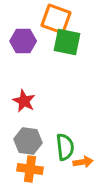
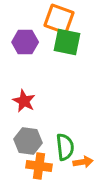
orange square: moved 3 px right
purple hexagon: moved 2 px right, 1 px down
orange cross: moved 9 px right, 3 px up
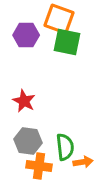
purple hexagon: moved 1 px right, 7 px up
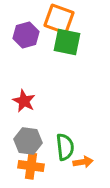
purple hexagon: rotated 15 degrees counterclockwise
orange cross: moved 8 px left
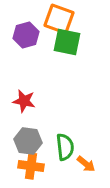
red star: rotated 15 degrees counterclockwise
orange arrow: moved 3 px right, 2 px down; rotated 48 degrees clockwise
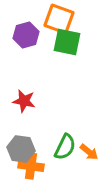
gray hexagon: moved 7 px left, 8 px down
green semicircle: rotated 32 degrees clockwise
orange arrow: moved 3 px right, 12 px up
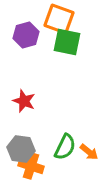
red star: rotated 10 degrees clockwise
orange cross: rotated 10 degrees clockwise
